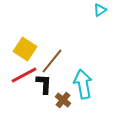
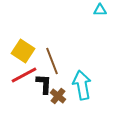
cyan triangle: rotated 32 degrees clockwise
yellow square: moved 2 px left, 2 px down
brown line: rotated 60 degrees counterclockwise
cyan arrow: moved 1 px left, 1 px down
brown cross: moved 5 px left, 4 px up
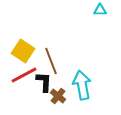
brown line: moved 1 px left
black L-shape: moved 2 px up
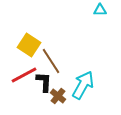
yellow square: moved 6 px right, 6 px up
brown line: rotated 12 degrees counterclockwise
cyan arrow: moved 1 px right; rotated 40 degrees clockwise
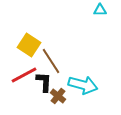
cyan arrow: rotated 76 degrees clockwise
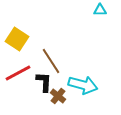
yellow square: moved 12 px left, 6 px up
red line: moved 6 px left, 2 px up
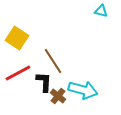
cyan triangle: moved 1 px right, 1 px down; rotated 16 degrees clockwise
yellow square: moved 1 px up
brown line: moved 2 px right
cyan arrow: moved 5 px down
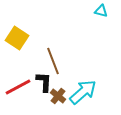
brown line: rotated 12 degrees clockwise
red line: moved 14 px down
cyan arrow: moved 2 px down; rotated 56 degrees counterclockwise
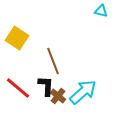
black L-shape: moved 2 px right, 4 px down
red line: moved 1 px down; rotated 68 degrees clockwise
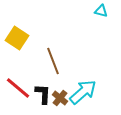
black L-shape: moved 3 px left, 8 px down
brown cross: moved 2 px right, 2 px down
